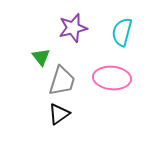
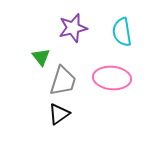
cyan semicircle: rotated 24 degrees counterclockwise
gray trapezoid: moved 1 px right
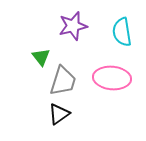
purple star: moved 2 px up
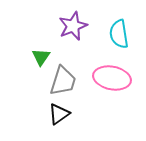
purple star: rotated 8 degrees counterclockwise
cyan semicircle: moved 3 px left, 2 px down
green triangle: rotated 12 degrees clockwise
pink ellipse: rotated 6 degrees clockwise
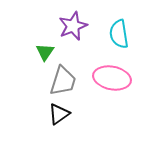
green triangle: moved 4 px right, 5 px up
